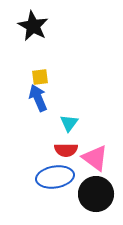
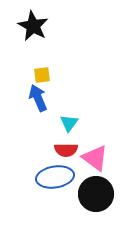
yellow square: moved 2 px right, 2 px up
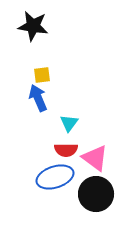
black star: rotated 20 degrees counterclockwise
blue ellipse: rotated 9 degrees counterclockwise
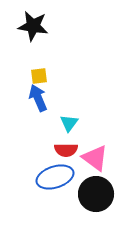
yellow square: moved 3 px left, 1 px down
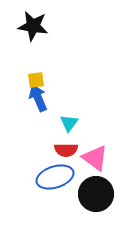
yellow square: moved 3 px left, 4 px down
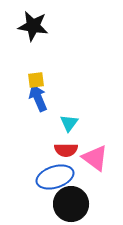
black circle: moved 25 px left, 10 px down
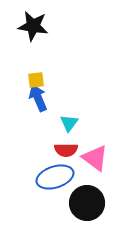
black circle: moved 16 px right, 1 px up
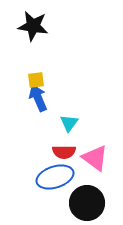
red semicircle: moved 2 px left, 2 px down
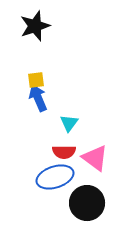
black star: moved 2 px right; rotated 28 degrees counterclockwise
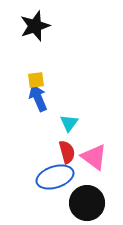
red semicircle: moved 3 px right; rotated 105 degrees counterclockwise
pink triangle: moved 1 px left, 1 px up
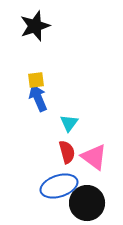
blue ellipse: moved 4 px right, 9 px down
